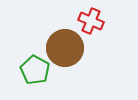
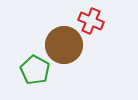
brown circle: moved 1 px left, 3 px up
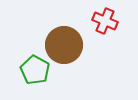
red cross: moved 14 px right
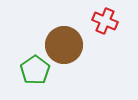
green pentagon: rotated 8 degrees clockwise
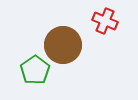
brown circle: moved 1 px left
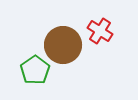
red cross: moved 5 px left, 10 px down; rotated 10 degrees clockwise
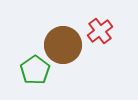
red cross: rotated 20 degrees clockwise
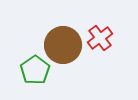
red cross: moved 7 px down
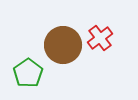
green pentagon: moved 7 px left, 3 px down
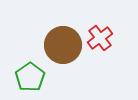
green pentagon: moved 2 px right, 4 px down
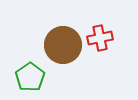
red cross: rotated 25 degrees clockwise
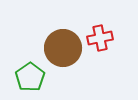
brown circle: moved 3 px down
